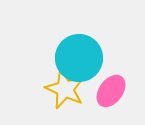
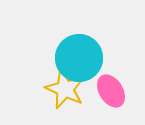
pink ellipse: rotated 68 degrees counterclockwise
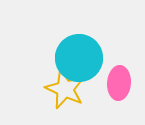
pink ellipse: moved 8 px right, 8 px up; rotated 36 degrees clockwise
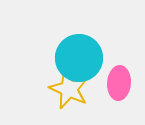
yellow star: moved 4 px right
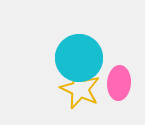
yellow star: moved 11 px right
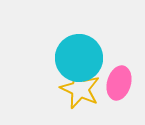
pink ellipse: rotated 12 degrees clockwise
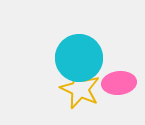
pink ellipse: rotated 68 degrees clockwise
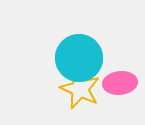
pink ellipse: moved 1 px right
